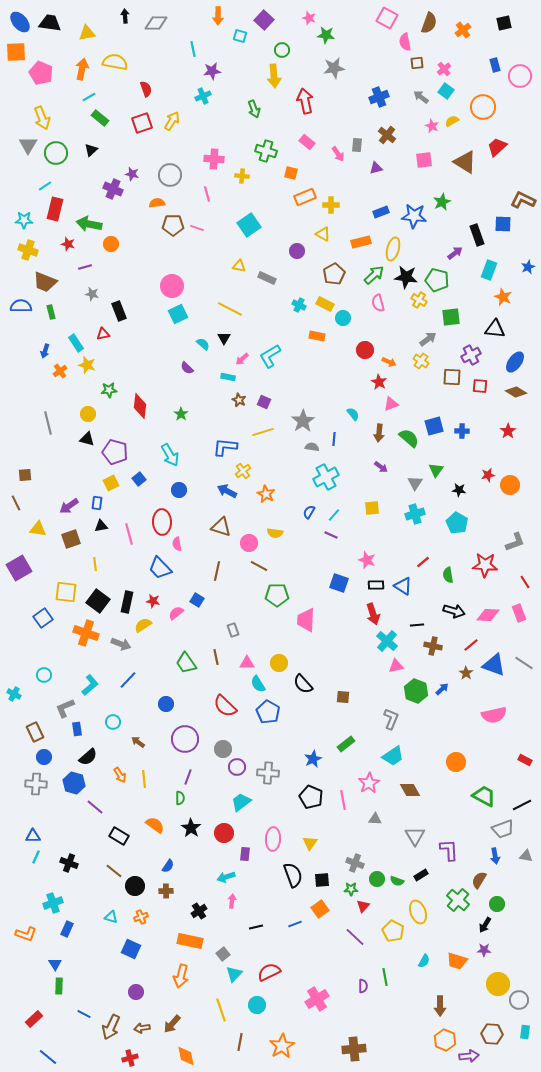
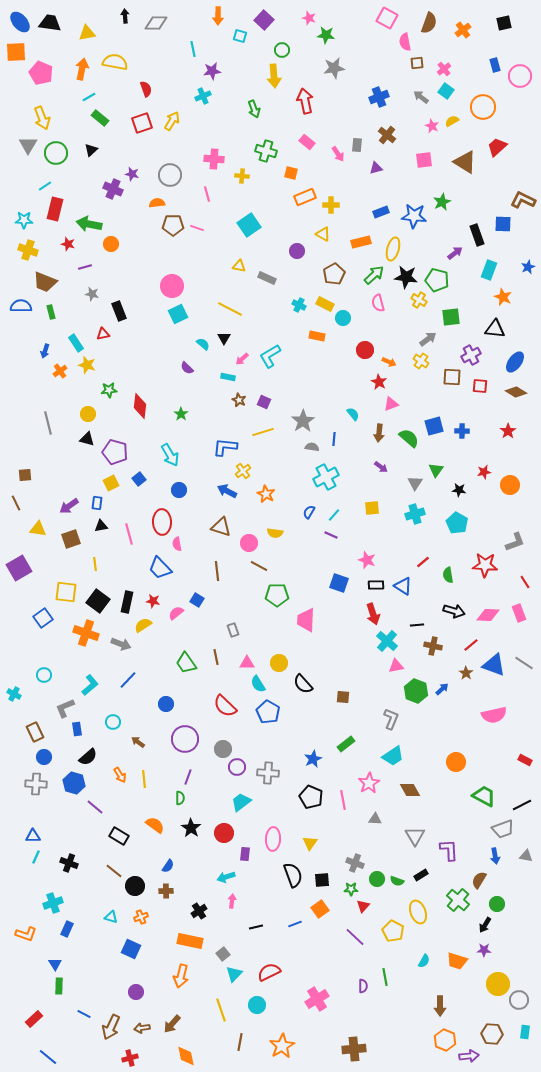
red star at (488, 475): moved 4 px left, 3 px up
brown line at (217, 571): rotated 18 degrees counterclockwise
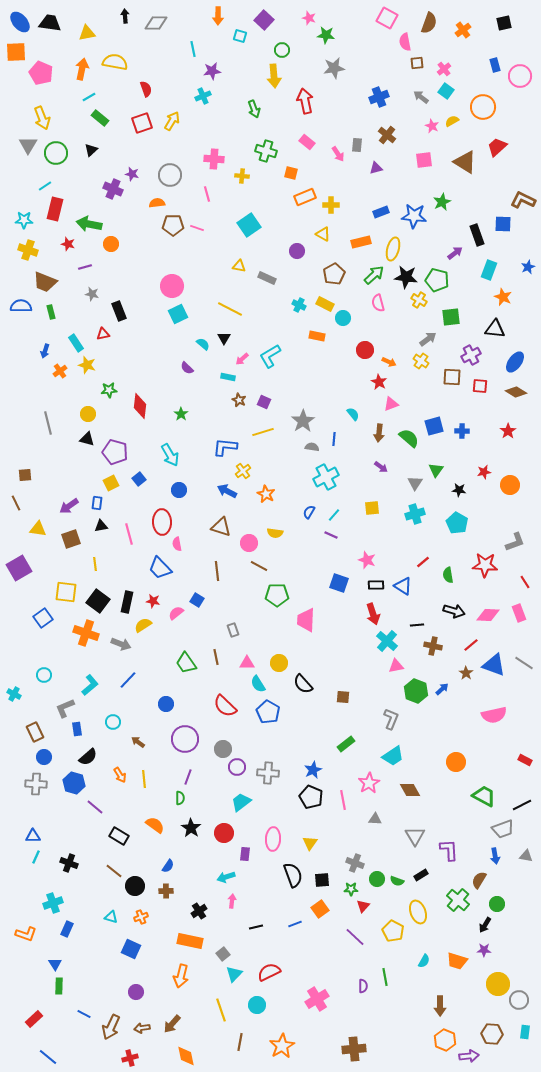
blue star at (313, 759): moved 11 px down
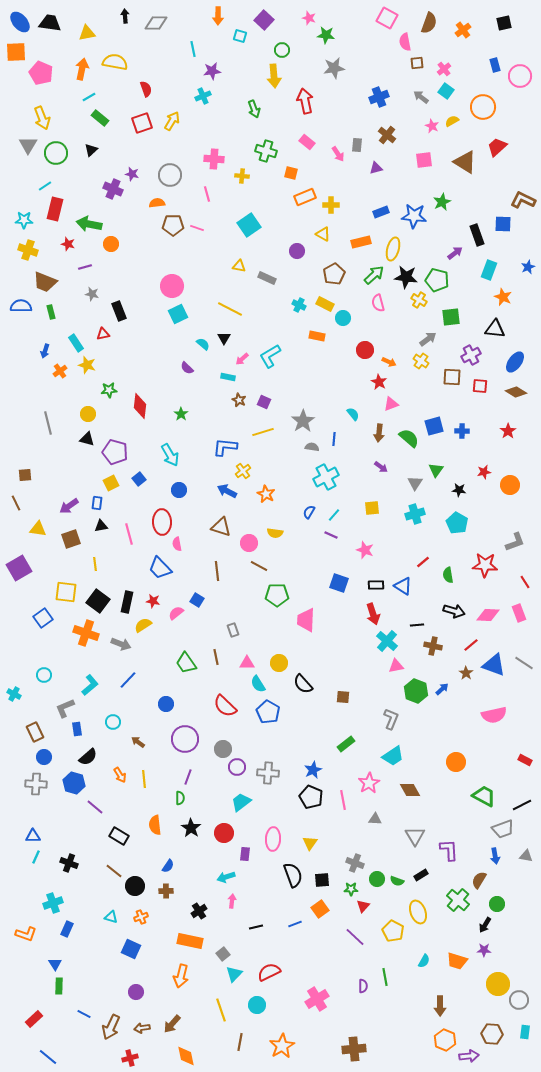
pink star at (367, 560): moved 2 px left, 10 px up
orange semicircle at (155, 825): rotated 132 degrees counterclockwise
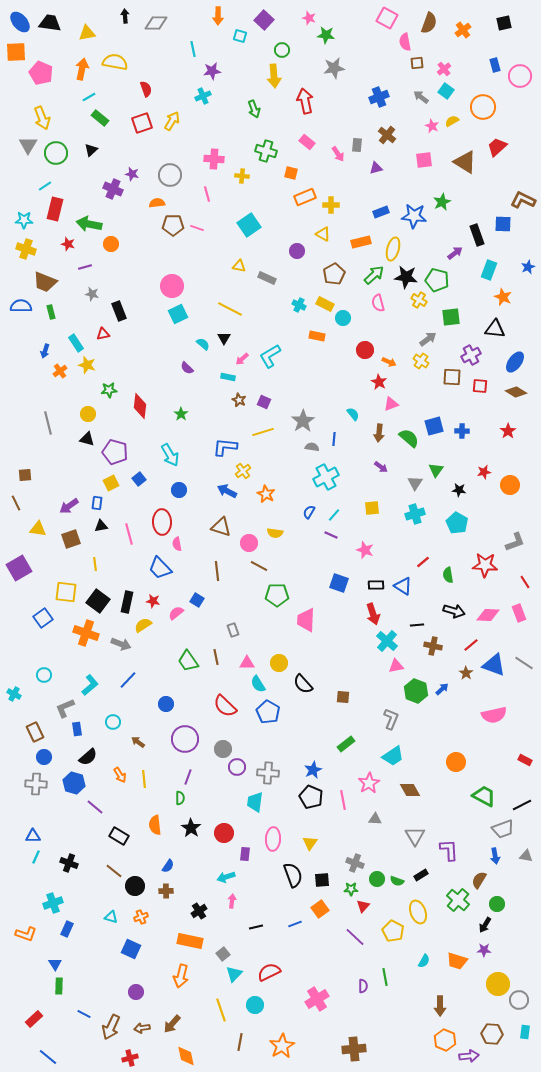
yellow cross at (28, 250): moved 2 px left, 1 px up
green trapezoid at (186, 663): moved 2 px right, 2 px up
cyan trapezoid at (241, 802): moved 14 px right; rotated 45 degrees counterclockwise
cyan circle at (257, 1005): moved 2 px left
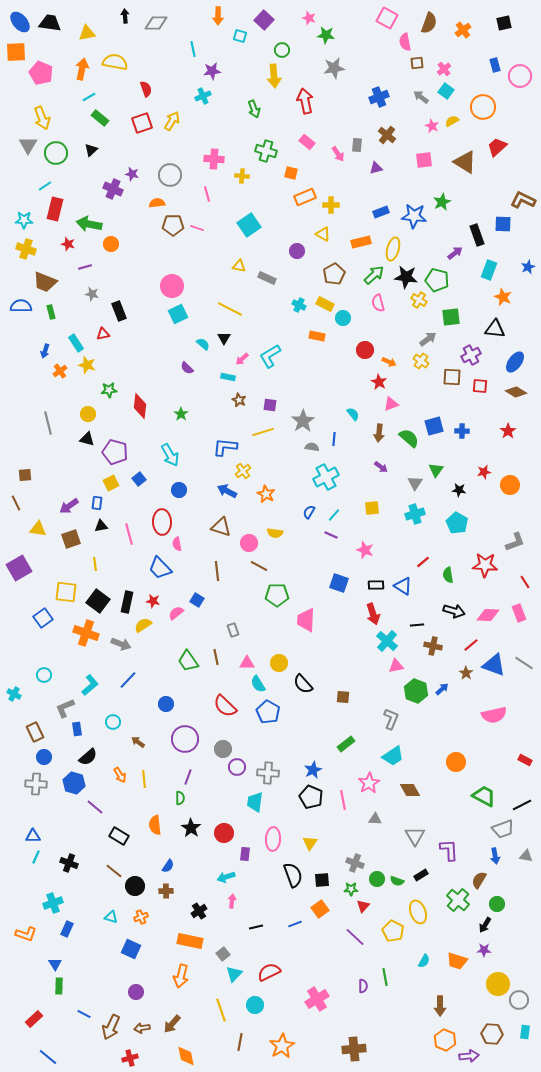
purple square at (264, 402): moved 6 px right, 3 px down; rotated 16 degrees counterclockwise
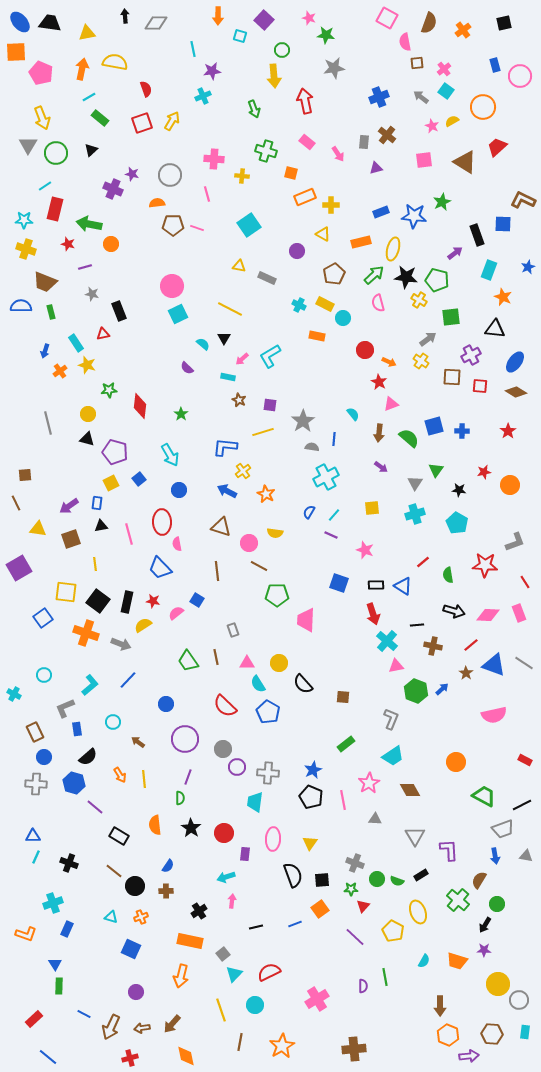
gray rectangle at (357, 145): moved 7 px right, 3 px up
orange hexagon at (445, 1040): moved 3 px right, 5 px up
